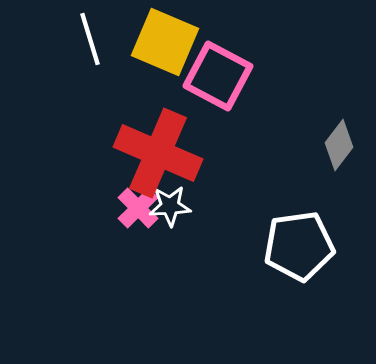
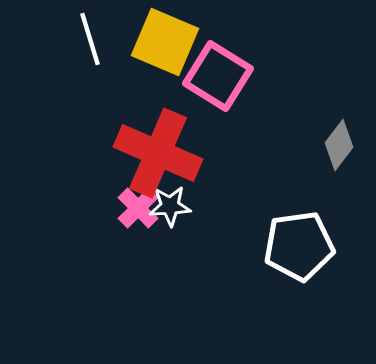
pink square: rotated 4 degrees clockwise
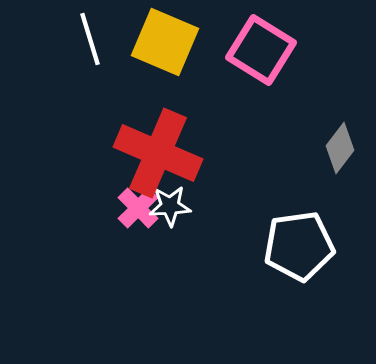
pink square: moved 43 px right, 26 px up
gray diamond: moved 1 px right, 3 px down
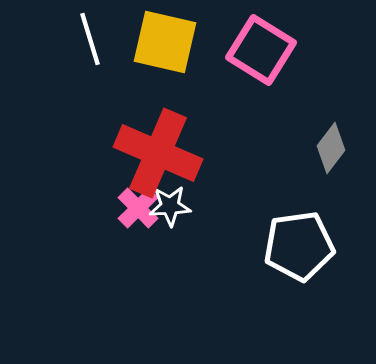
yellow square: rotated 10 degrees counterclockwise
gray diamond: moved 9 px left
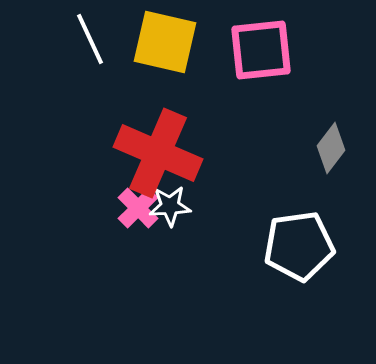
white line: rotated 8 degrees counterclockwise
pink square: rotated 38 degrees counterclockwise
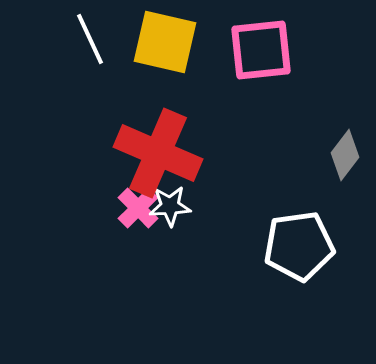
gray diamond: moved 14 px right, 7 px down
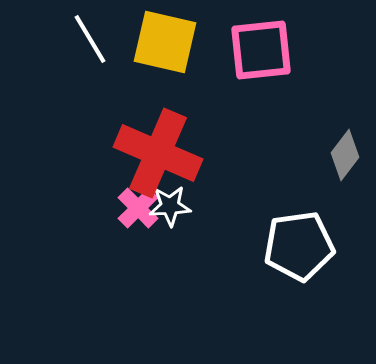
white line: rotated 6 degrees counterclockwise
